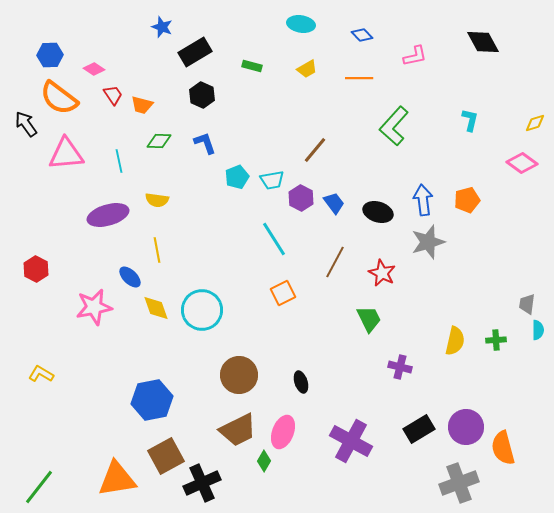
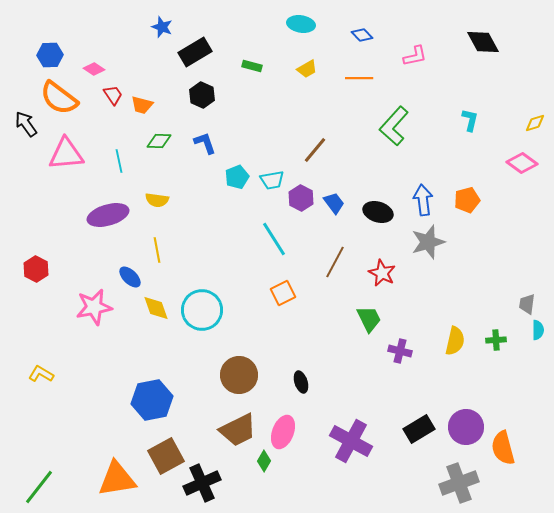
purple cross at (400, 367): moved 16 px up
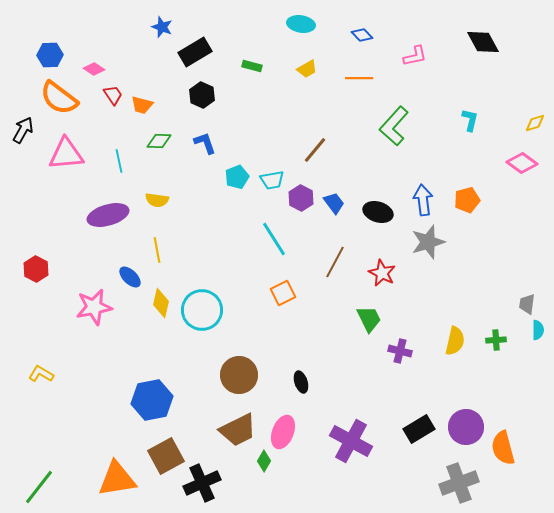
black arrow at (26, 124): moved 3 px left, 6 px down; rotated 64 degrees clockwise
yellow diamond at (156, 308): moved 5 px right, 5 px up; rotated 32 degrees clockwise
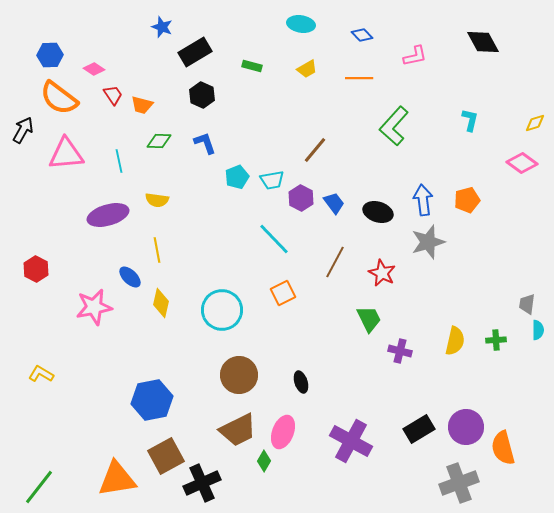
cyan line at (274, 239): rotated 12 degrees counterclockwise
cyan circle at (202, 310): moved 20 px right
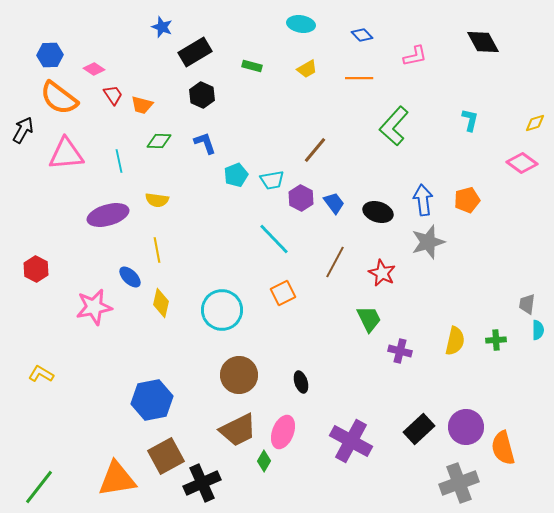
cyan pentagon at (237, 177): moved 1 px left, 2 px up
black rectangle at (419, 429): rotated 12 degrees counterclockwise
